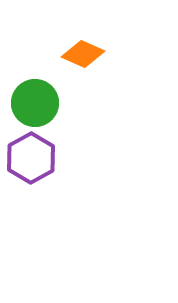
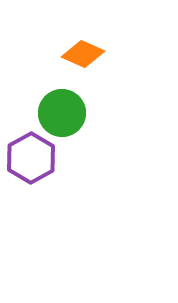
green circle: moved 27 px right, 10 px down
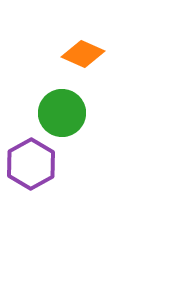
purple hexagon: moved 6 px down
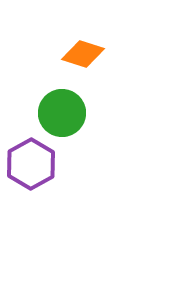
orange diamond: rotated 6 degrees counterclockwise
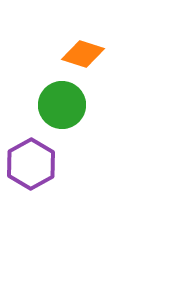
green circle: moved 8 px up
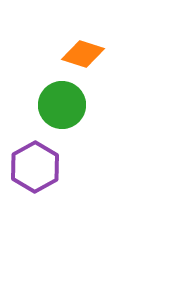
purple hexagon: moved 4 px right, 3 px down
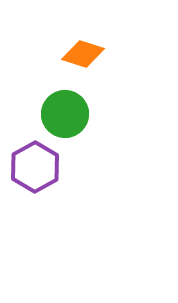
green circle: moved 3 px right, 9 px down
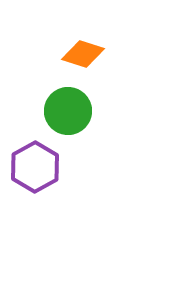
green circle: moved 3 px right, 3 px up
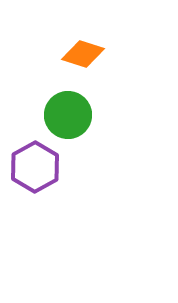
green circle: moved 4 px down
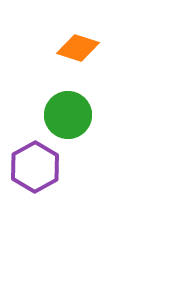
orange diamond: moved 5 px left, 6 px up
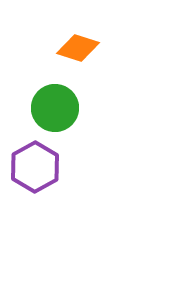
green circle: moved 13 px left, 7 px up
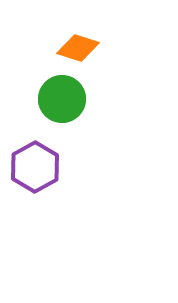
green circle: moved 7 px right, 9 px up
